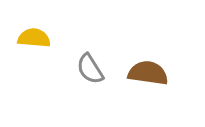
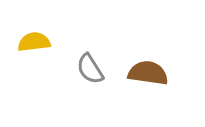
yellow semicircle: moved 4 px down; rotated 12 degrees counterclockwise
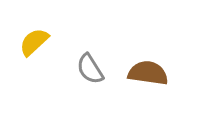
yellow semicircle: rotated 36 degrees counterclockwise
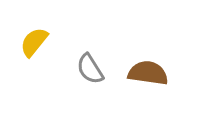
yellow semicircle: rotated 8 degrees counterclockwise
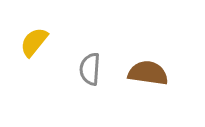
gray semicircle: rotated 36 degrees clockwise
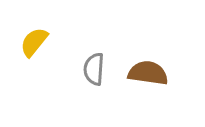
gray semicircle: moved 4 px right
